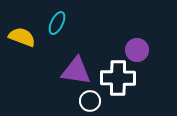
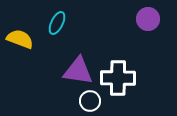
yellow semicircle: moved 2 px left, 2 px down
purple circle: moved 11 px right, 31 px up
purple triangle: moved 2 px right
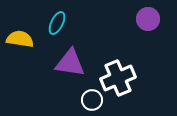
yellow semicircle: rotated 12 degrees counterclockwise
purple triangle: moved 8 px left, 8 px up
white cross: rotated 24 degrees counterclockwise
white circle: moved 2 px right, 1 px up
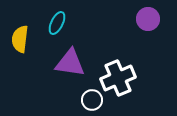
yellow semicircle: rotated 92 degrees counterclockwise
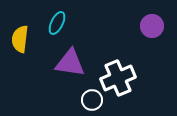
purple circle: moved 4 px right, 7 px down
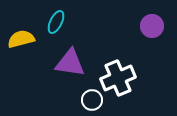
cyan ellipse: moved 1 px left, 1 px up
yellow semicircle: moved 1 px right; rotated 68 degrees clockwise
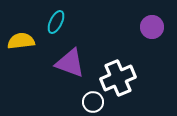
purple circle: moved 1 px down
yellow semicircle: moved 2 px down; rotated 8 degrees clockwise
purple triangle: rotated 12 degrees clockwise
white circle: moved 1 px right, 2 px down
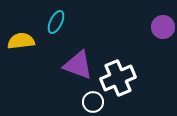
purple circle: moved 11 px right
purple triangle: moved 8 px right, 2 px down
